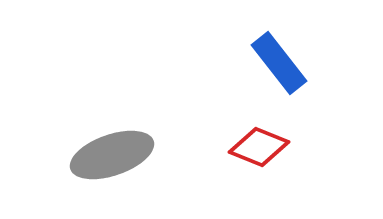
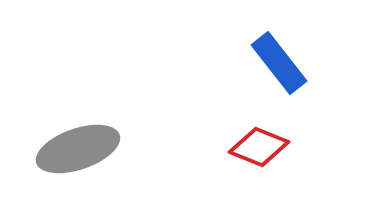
gray ellipse: moved 34 px left, 6 px up
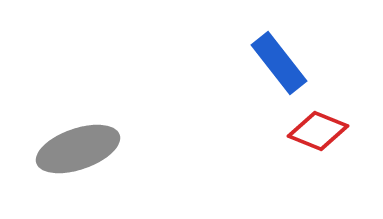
red diamond: moved 59 px right, 16 px up
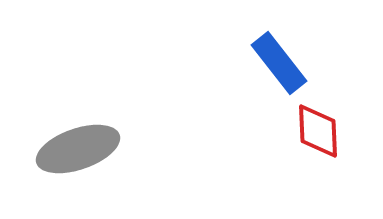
red diamond: rotated 66 degrees clockwise
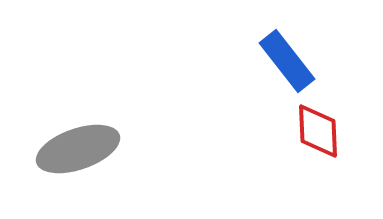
blue rectangle: moved 8 px right, 2 px up
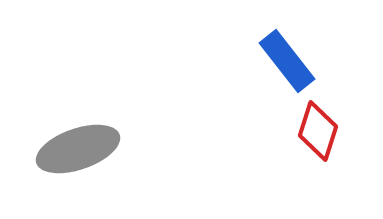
red diamond: rotated 20 degrees clockwise
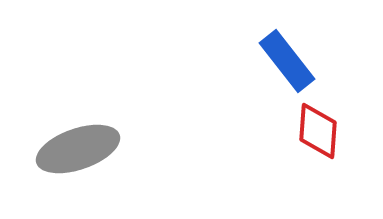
red diamond: rotated 14 degrees counterclockwise
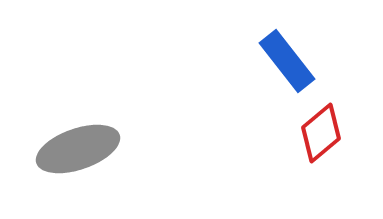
red diamond: moved 3 px right, 2 px down; rotated 46 degrees clockwise
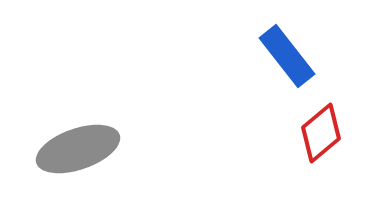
blue rectangle: moved 5 px up
